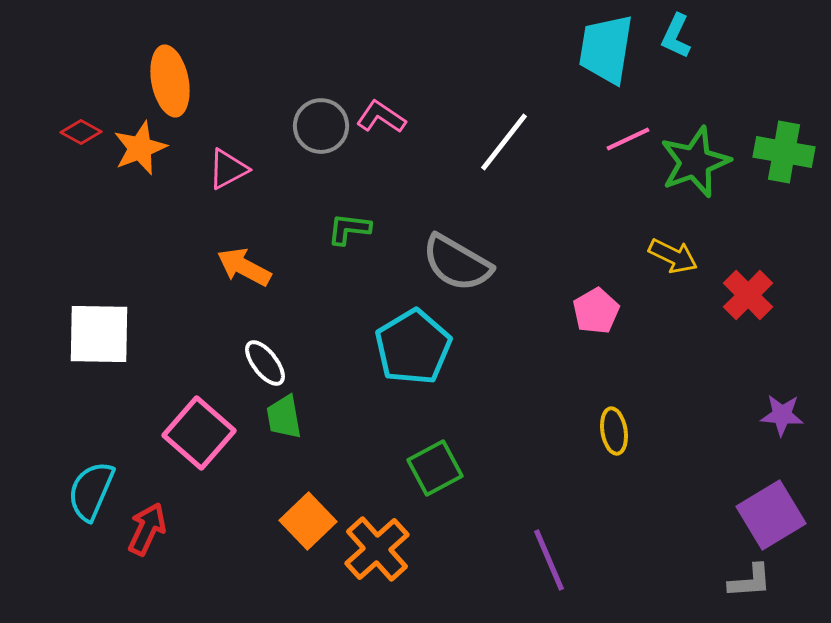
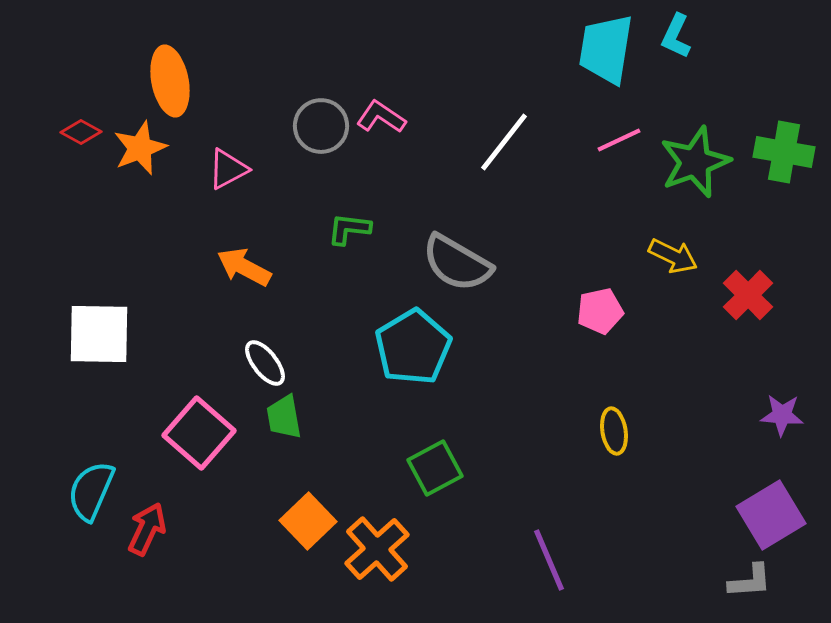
pink line: moved 9 px left, 1 px down
pink pentagon: moved 4 px right; rotated 18 degrees clockwise
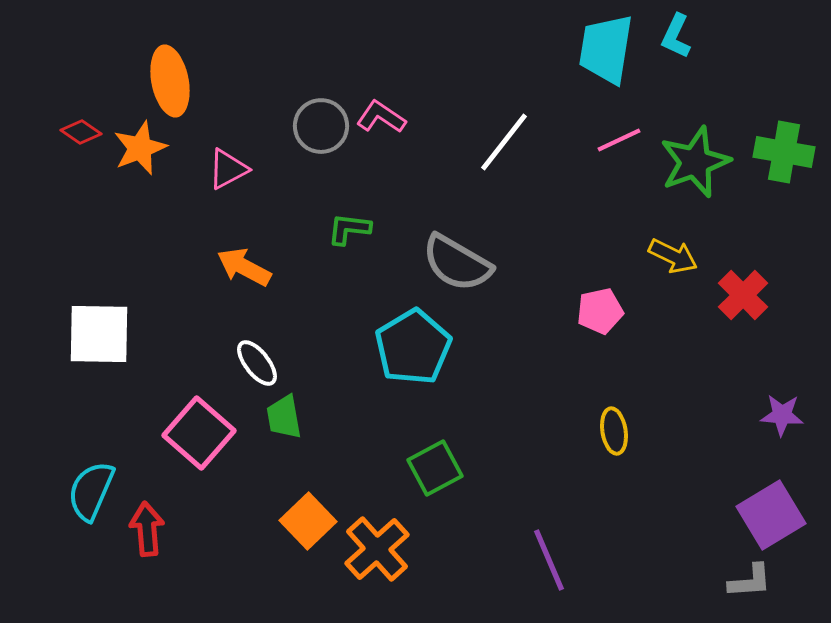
red diamond: rotated 6 degrees clockwise
red cross: moved 5 px left
white ellipse: moved 8 px left
red arrow: rotated 30 degrees counterclockwise
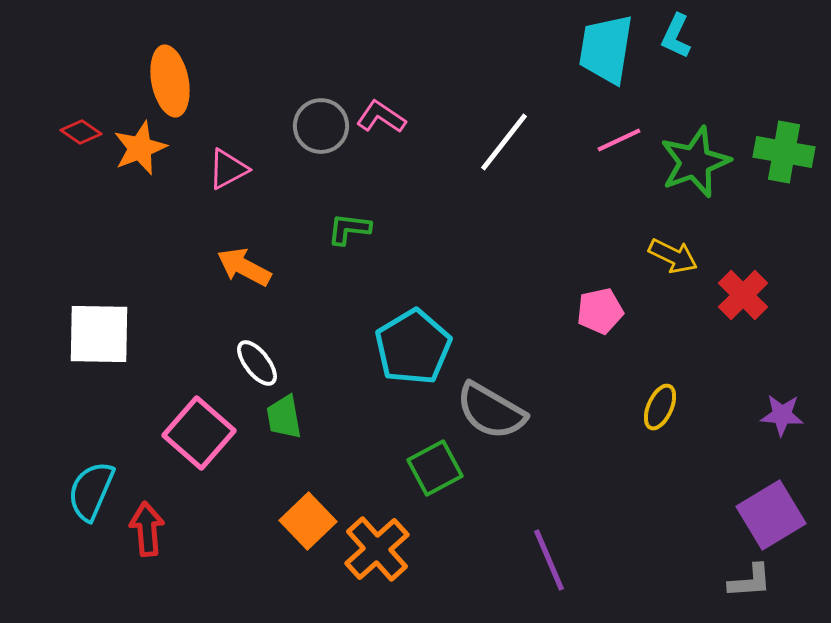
gray semicircle: moved 34 px right, 148 px down
yellow ellipse: moved 46 px right, 24 px up; rotated 33 degrees clockwise
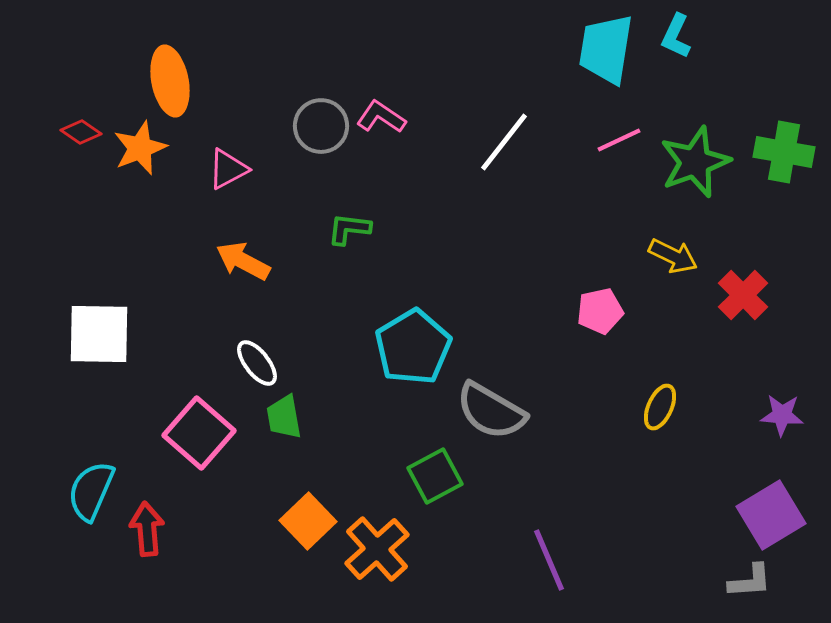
orange arrow: moved 1 px left, 6 px up
green square: moved 8 px down
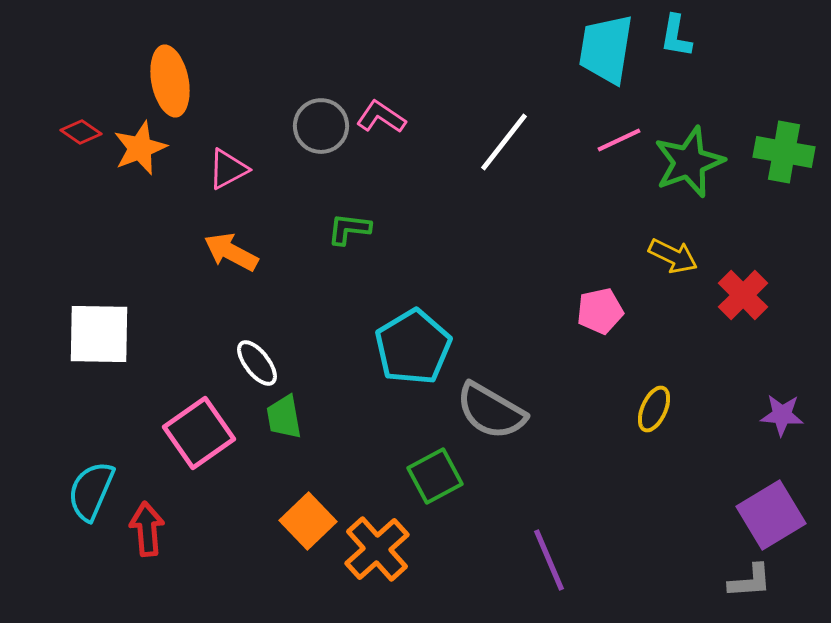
cyan L-shape: rotated 15 degrees counterclockwise
green star: moved 6 px left
orange arrow: moved 12 px left, 9 px up
yellow ellipse: moved 6 px left, 2 px down
pink square: rotated 14 degrees clockwise
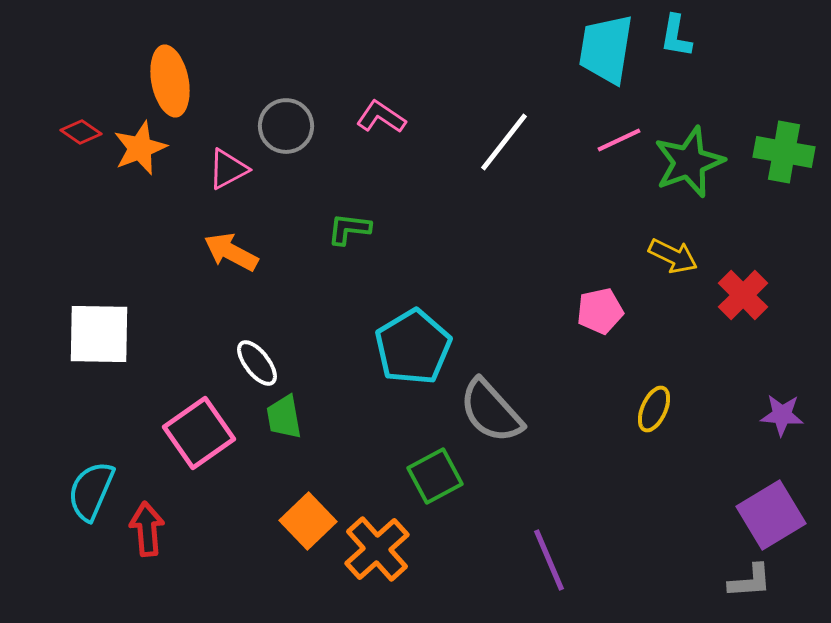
gray circle: moved 35 px left
gray semicircle: rotated 18 degrees clockwise
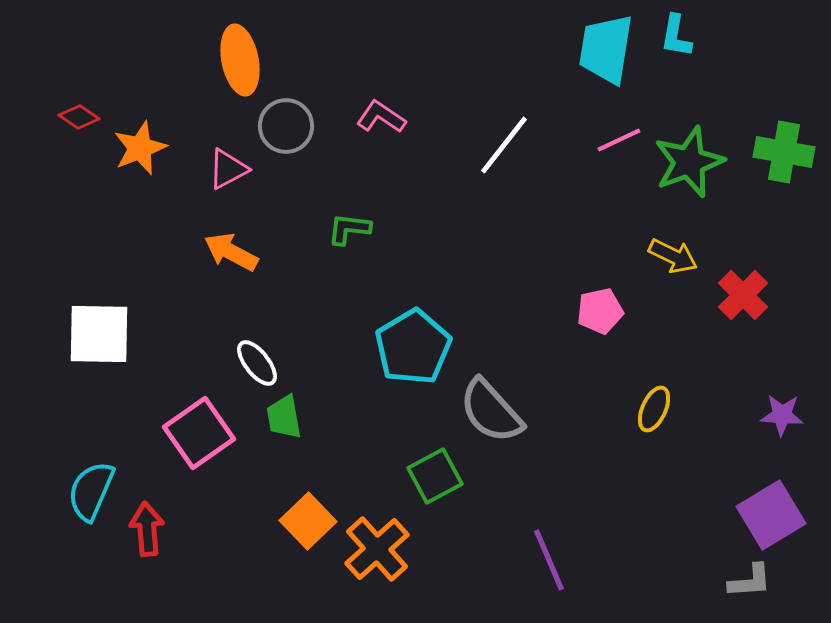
orange ellipse: moved 70 px right, 21 px up
red diamond: moved 2 px left, 15 px up
white line: moved 3 px down
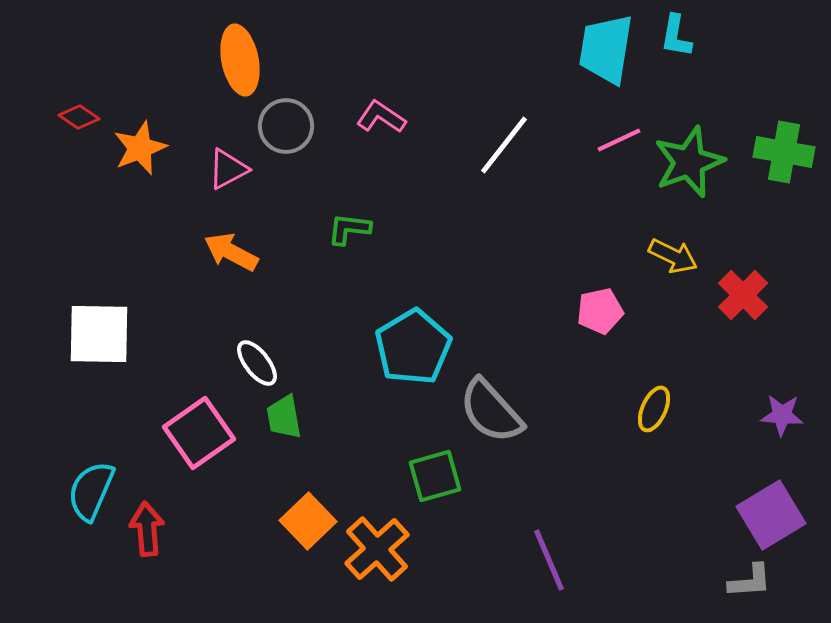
green square: rotated 12 degrees clockwise
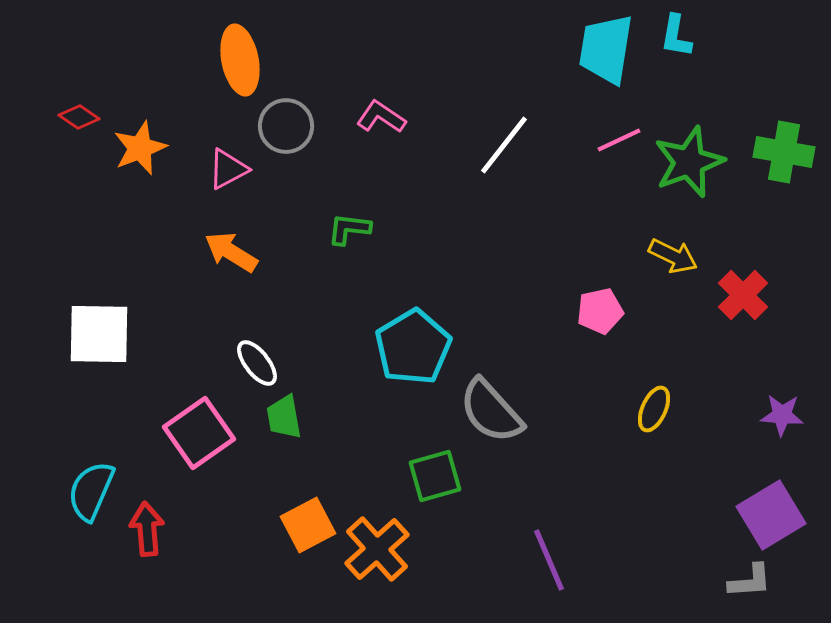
orange arrow: rotated 4 degrees clockwise
orange square: moved 4 px down; rotated 16 degrees clockwise
